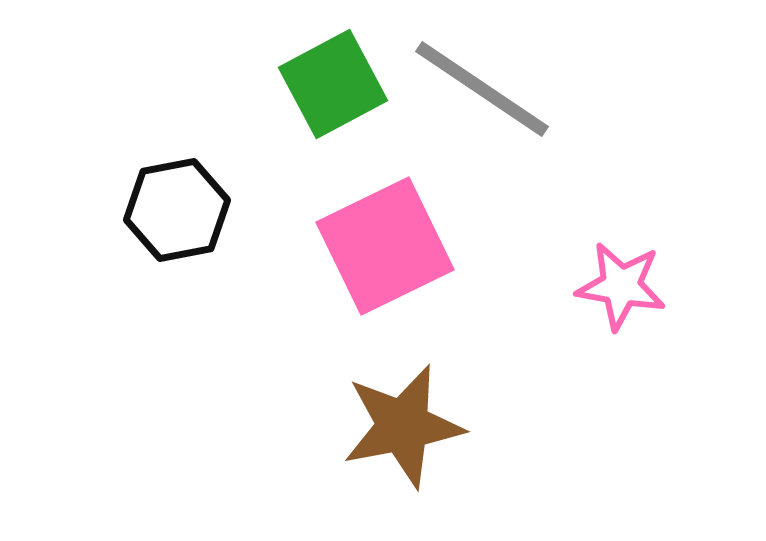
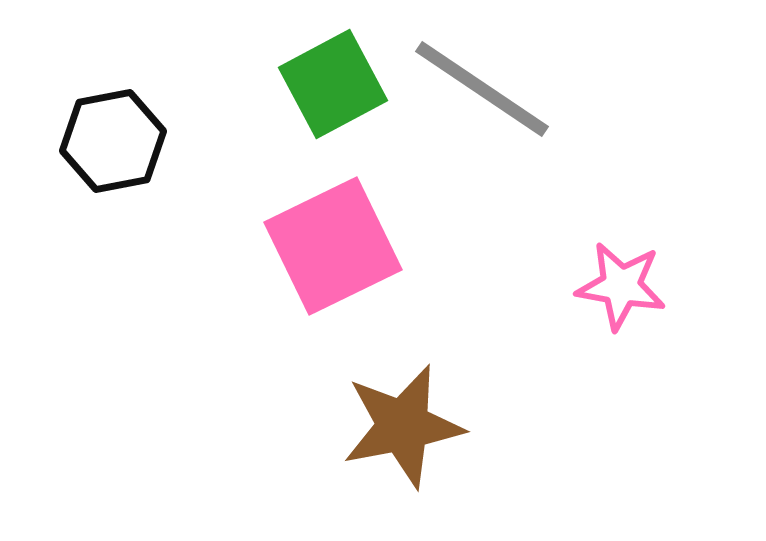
black hexagon: moved 64 px left, 69 px up
pink square: moved 52 px left
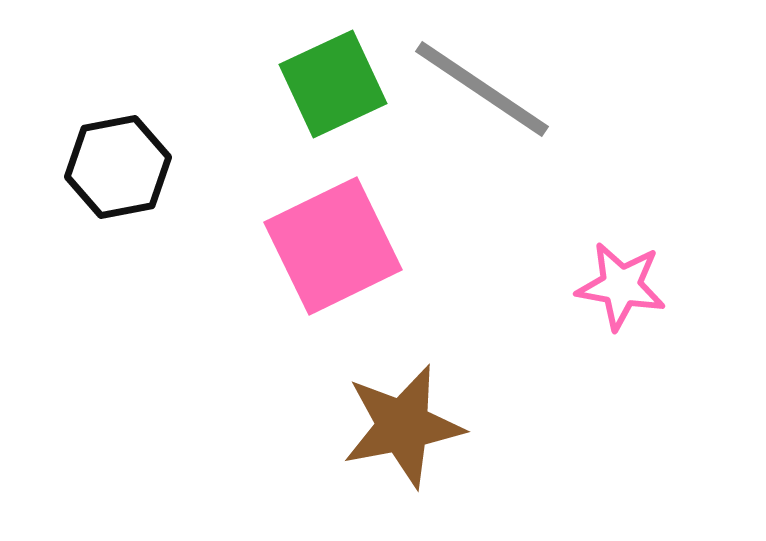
green square: rotated 3 degrees clockwise
black hexagon: moved 5 px right, 26 px down
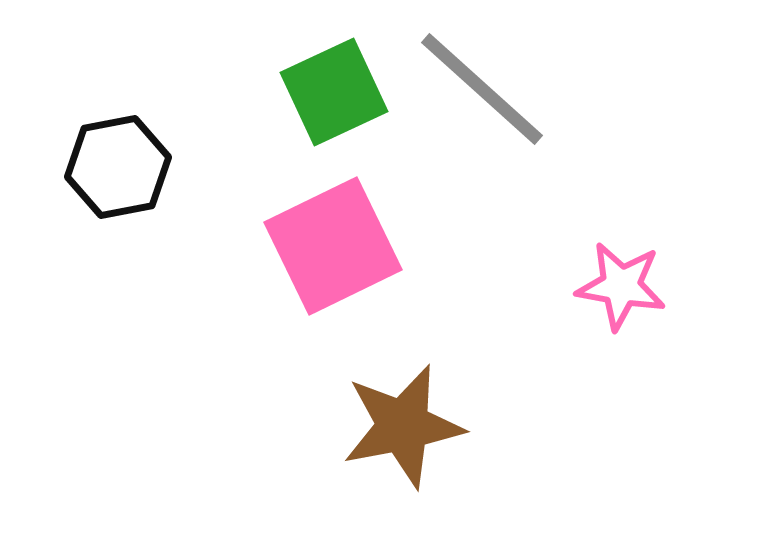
green square: moved 1 px right, 8 px down
gray line: rotated 8 degrees clockwise
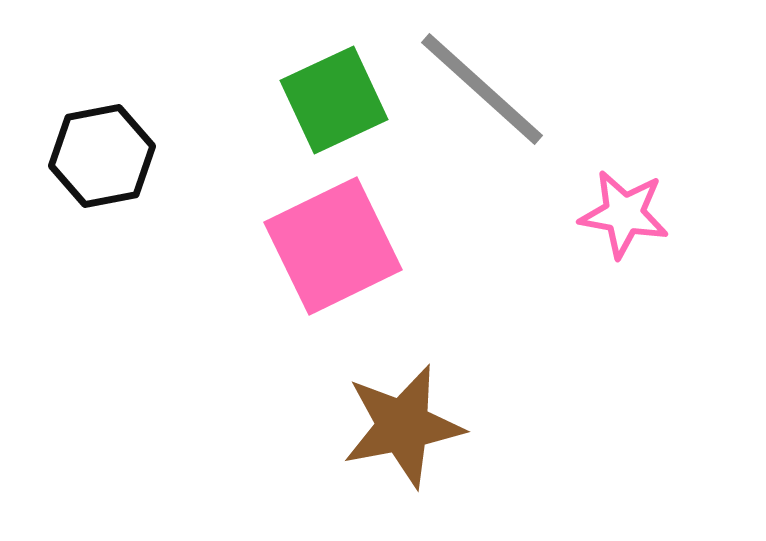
green square: moved 8 px down
black hexagon: moved 16 px left, 11 px up
pink star: moved 3 px right, 72 px up
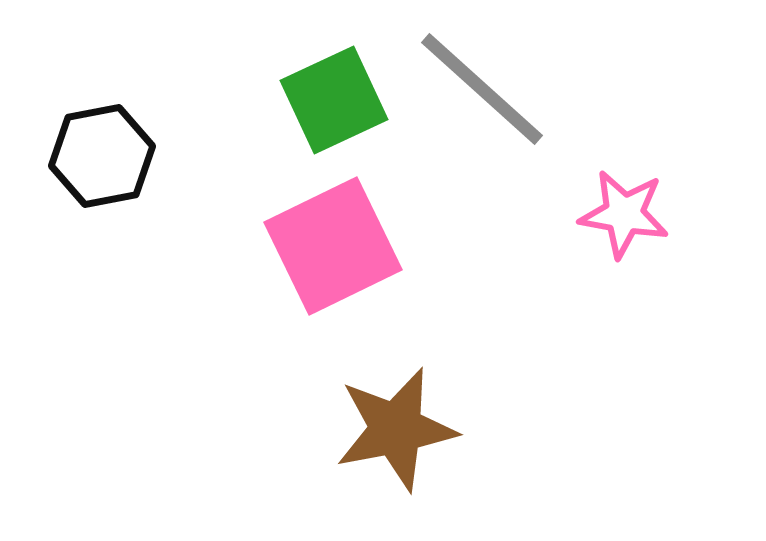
brown star: moved 7 px left, 3 px down
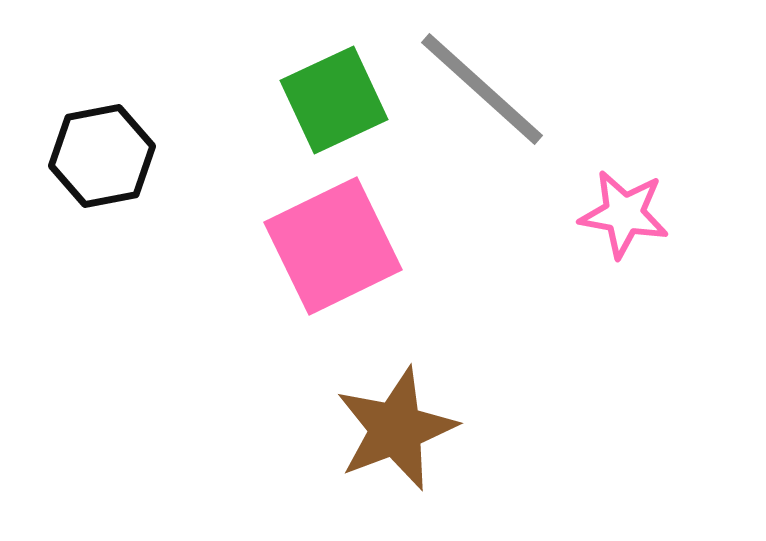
brown star: rotated 10 degrees counterclockwise
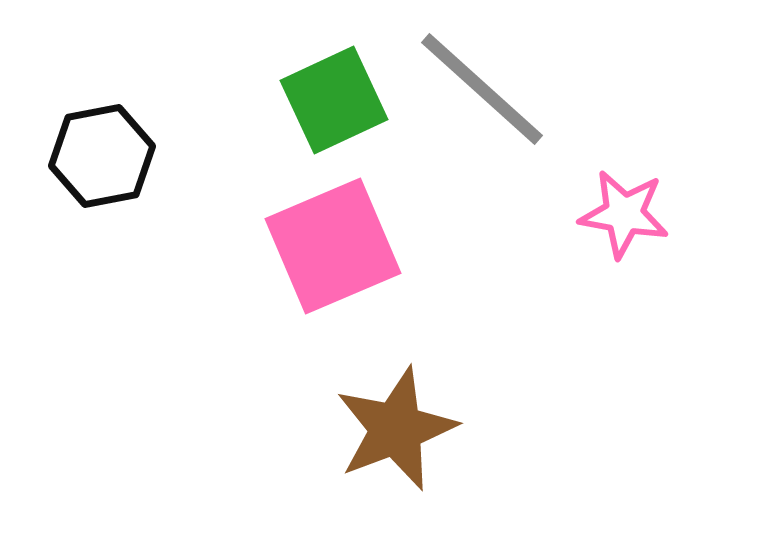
pink square: rotated 3 degrees clockwise
